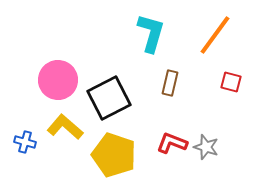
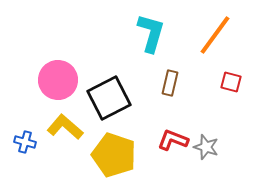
red L-shape: moved 1 px right, 3 px up
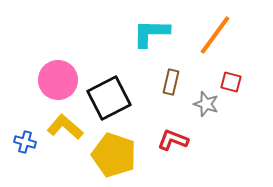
cyan L-shape: rotated 105 degrees counterclockwise
brown rectangle: moved 1 px right, 1 px up
gray star: moved 43 px up
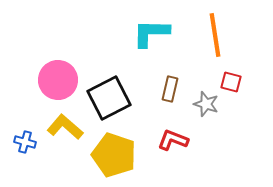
orange line: rotated 45 degrees counterclockwise
brown rectangle: moved 1 px left, 7 px down
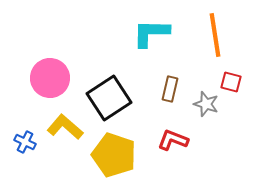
pink circle: moved 8 px left, 2 px up
black square: rotated 6 degrees counterclockwise
blue cross: rotated 10 degrees clockwise
